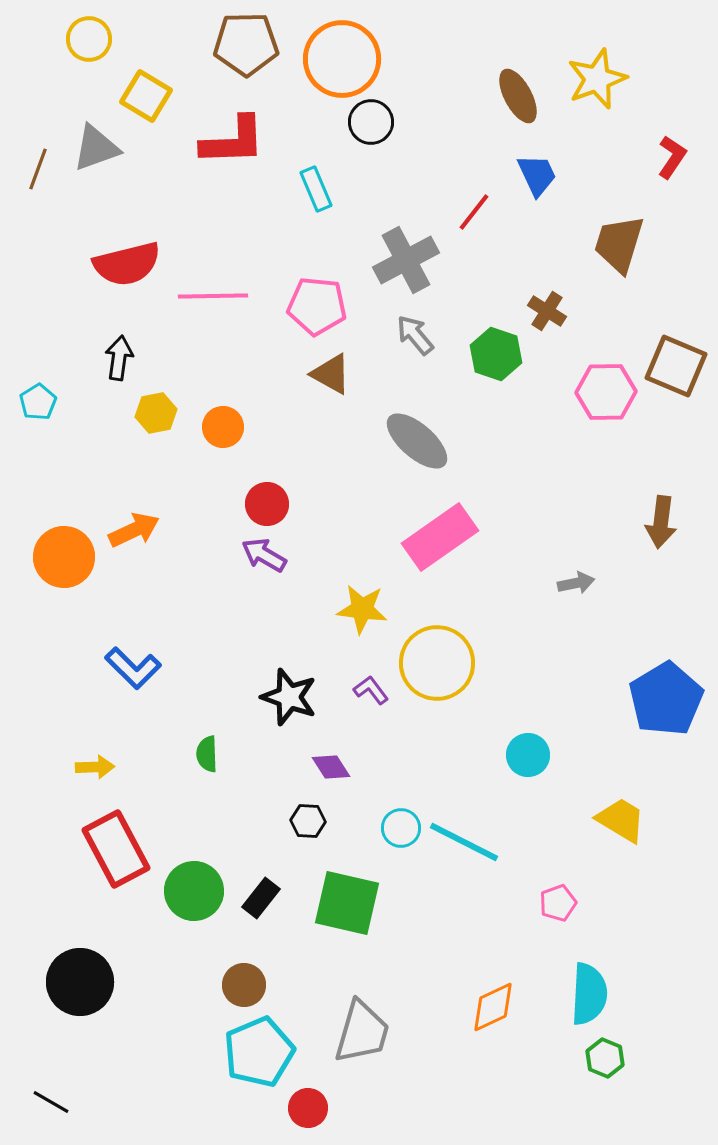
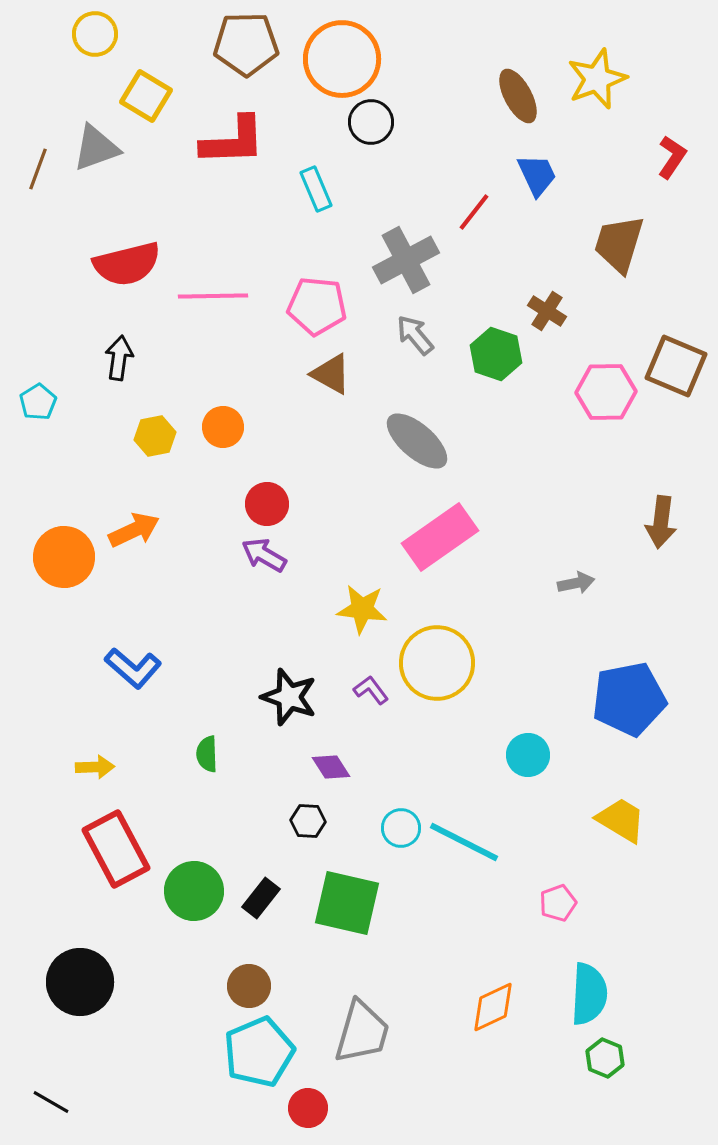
yellow circle at (89, 39): moved 6 px right, 5 px up
yellow hexagon at (156, 413): moved 1 px left, 23 px down
blue L-shape at (133, 668): rotated 4 degrees counterclockwise
blue pentagon at (666, 699): moved 37 px left; rotated 20 degrees clockwise
brown circle at (244, 985): moved 5 px right, 1 px down
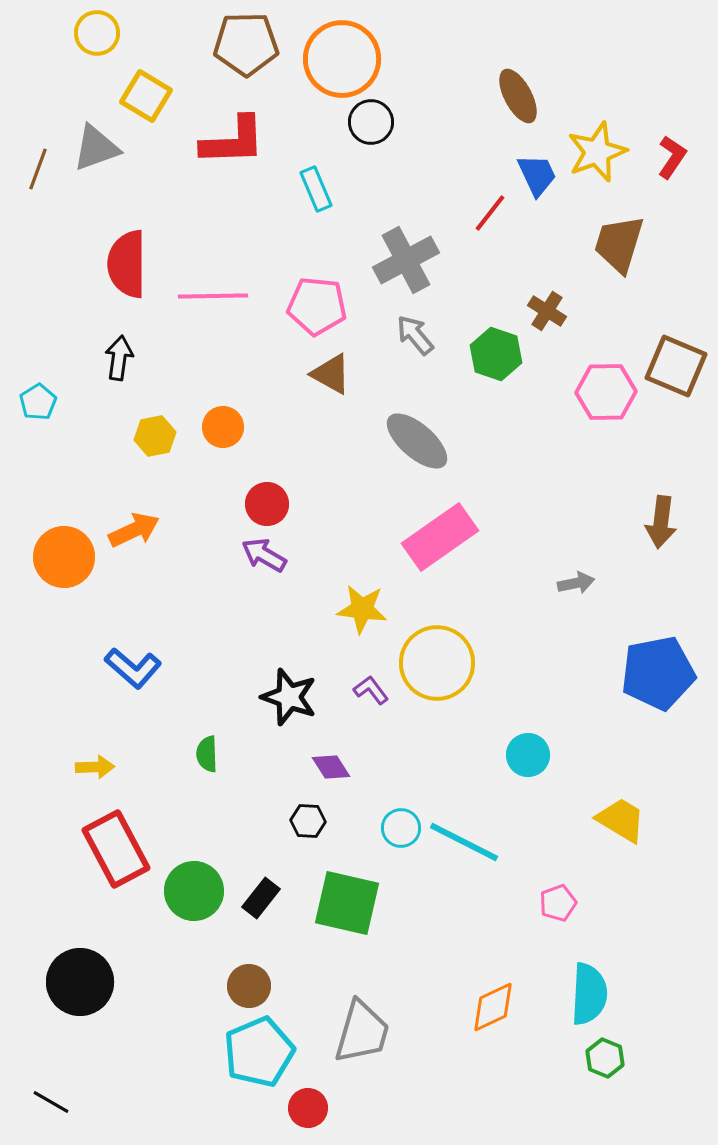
yellow circle at (95, 34): moved 2 px right, 1 px up
yellow star at (597, 79): moved 73 px down
red line at (474, 212): moved 16 px right, 1 px down
red semicircle at (127, 264): rotated 104 degrees clockwise
blue pentagon at (629, 699): moved 29 px right, 26 px up
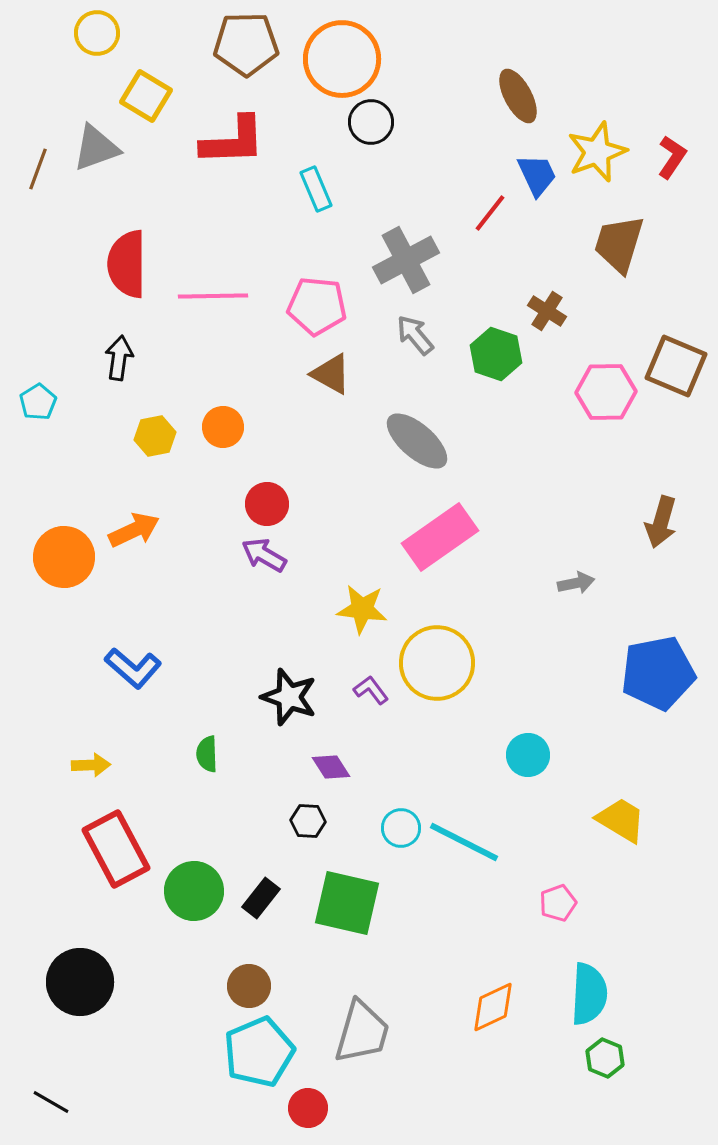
brown arrow at (661, 522): rotated 9 degrees clockwise
yellow arrow at (95, 767): moved 4 px left, 2 px up
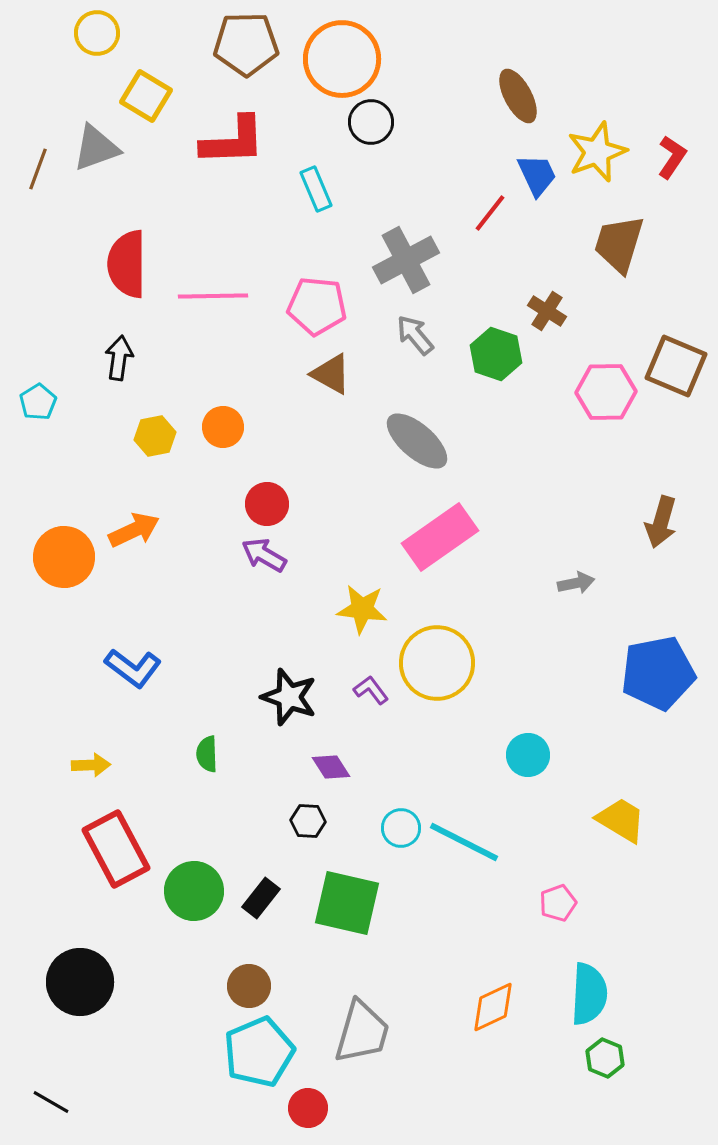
blue L-shape at (133, 668): rotated 4 degrees counterclockwise
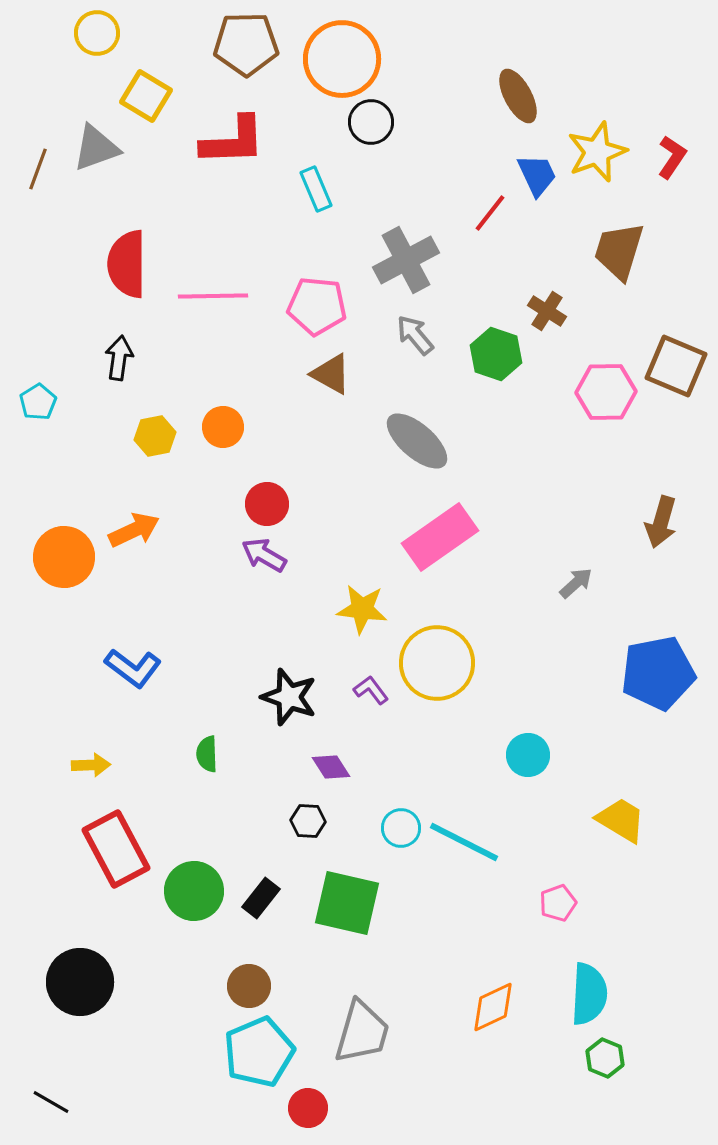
brown trapezoid at (619, 244): moved 7 px down
gray arrow at (576, 583): rotated 30 degrees counterclockwise
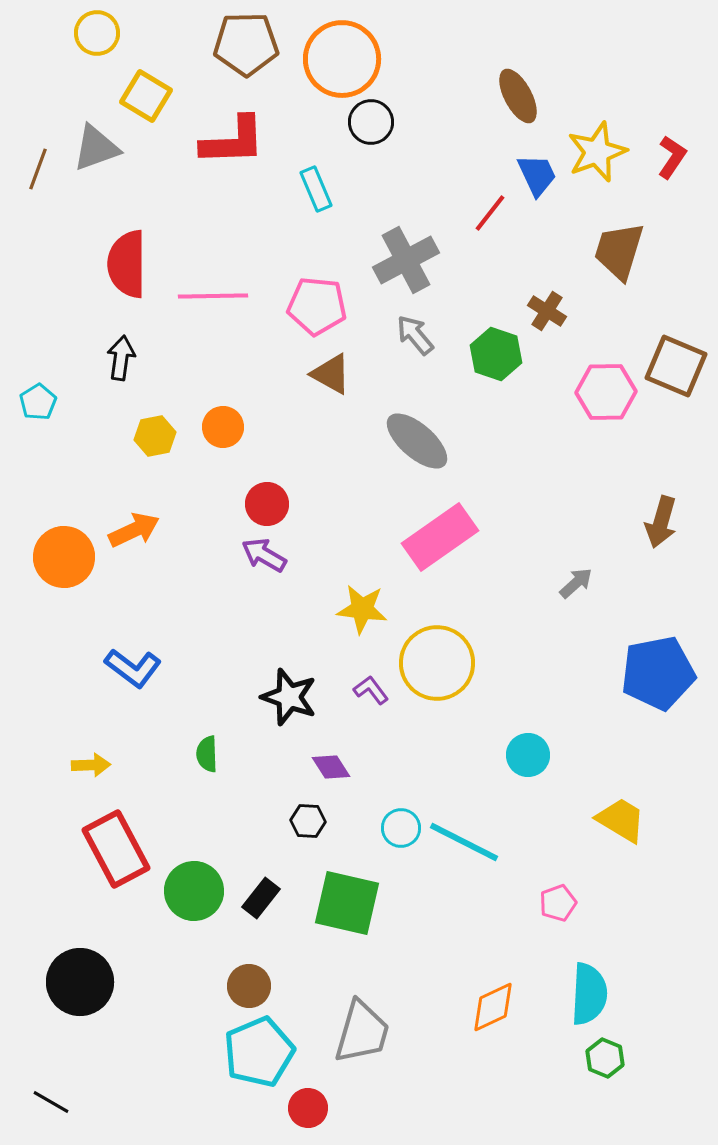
black arrow at (119, 358): moved 2 px right
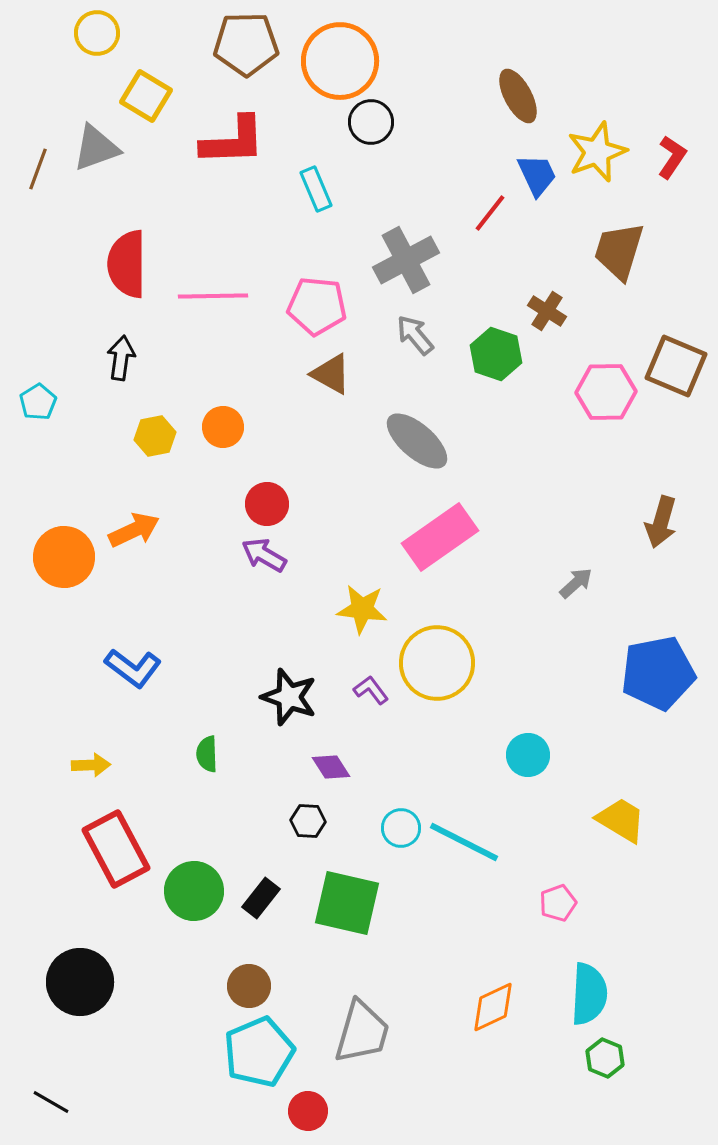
orange circle at (342, 59): moved 2 px left, 2 px down
red circle at (308, 1108): moved 3 px down
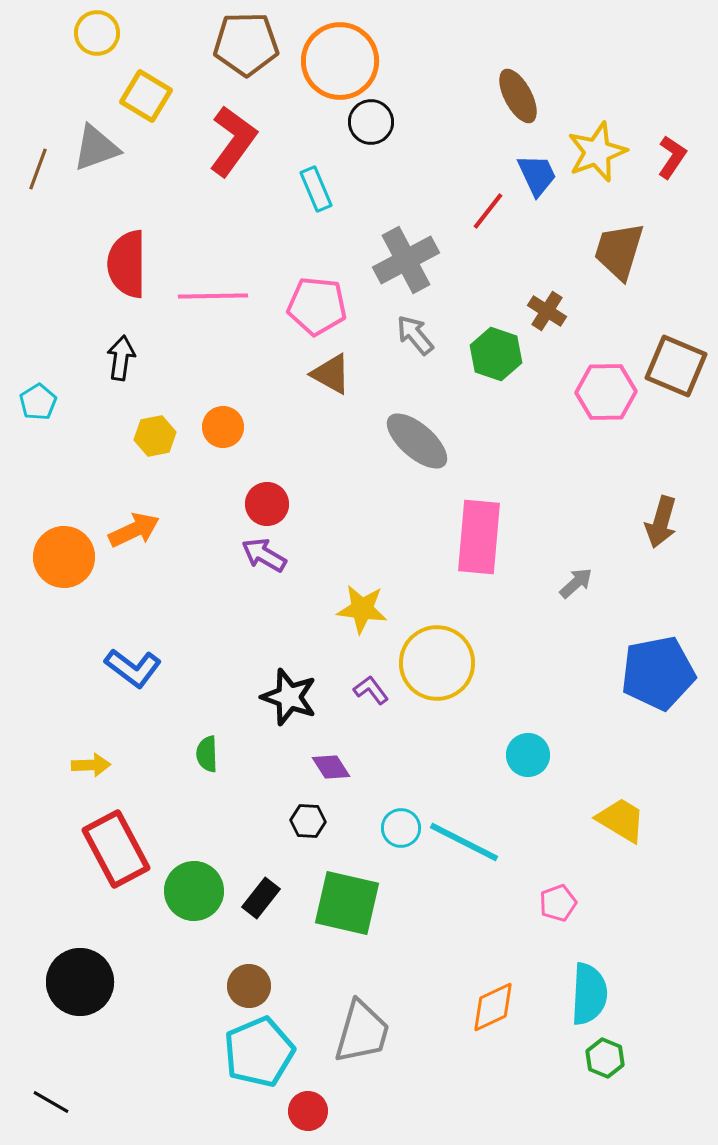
red L-shape at (233, 141): rotated 52 degrees counterclockwise
red line at (490, 213): moved 2 px left, 2 px up
pink rectangle at (440, 537): moved 39 px right; rotated 50 degrees counterclockwise
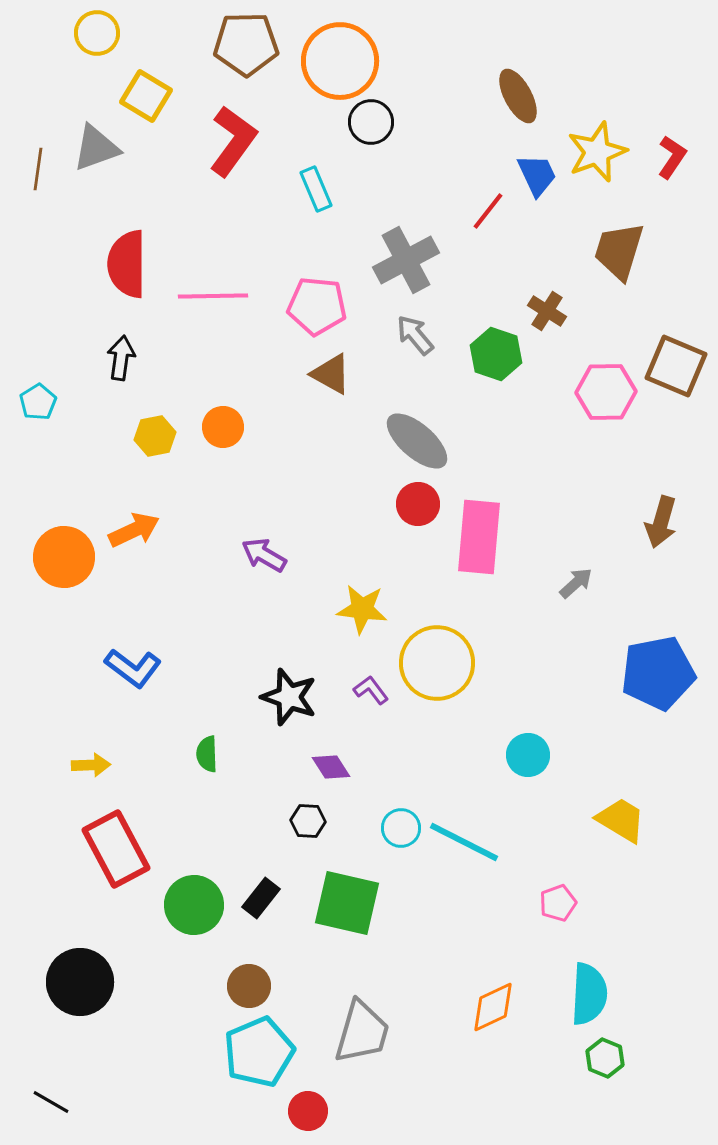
brown line at (38, 169): rotated 12 degrees counterclockwise
red circle at (267, 504): moved 151 px right
green circle at (194, 891): moved 14 px down
